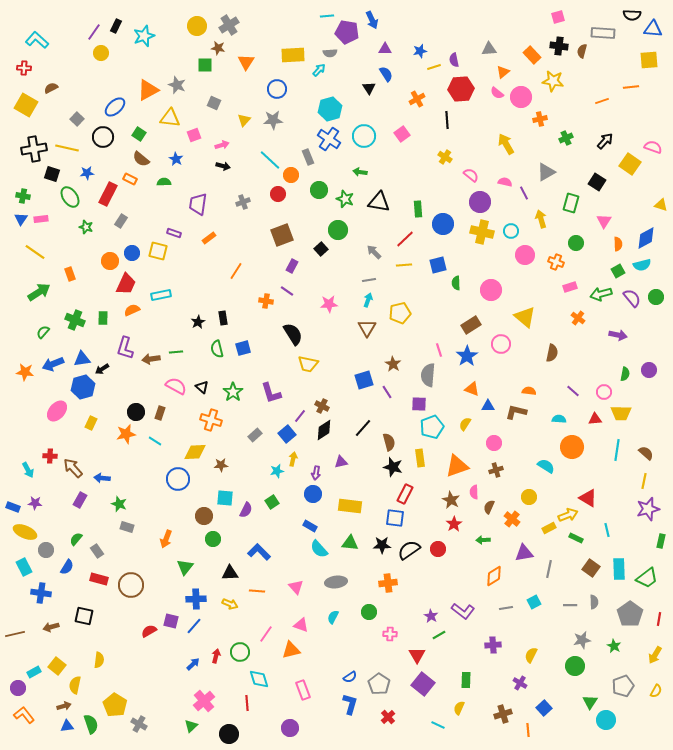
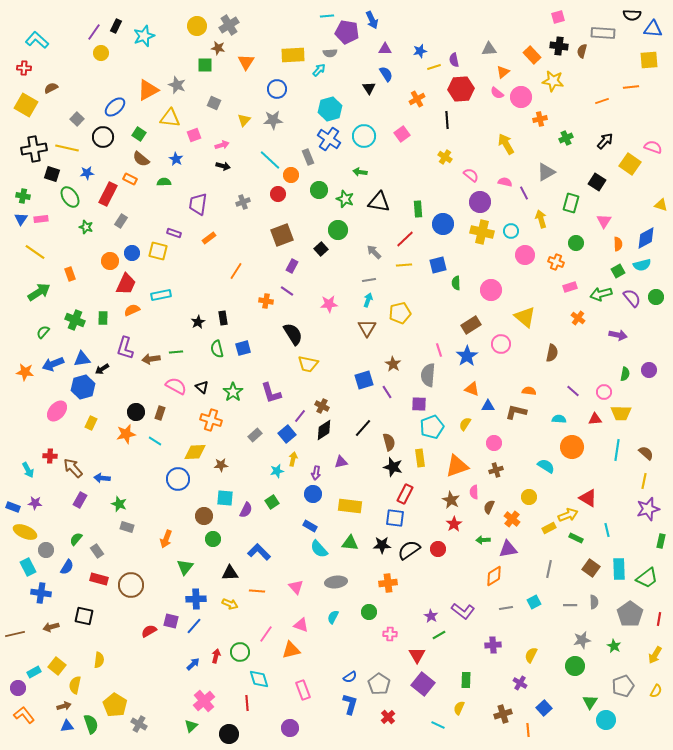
purple triangle at (524, 553): moved 16 px left, 4 px up
cyan rectangle at (24, 567): moved 4 px right
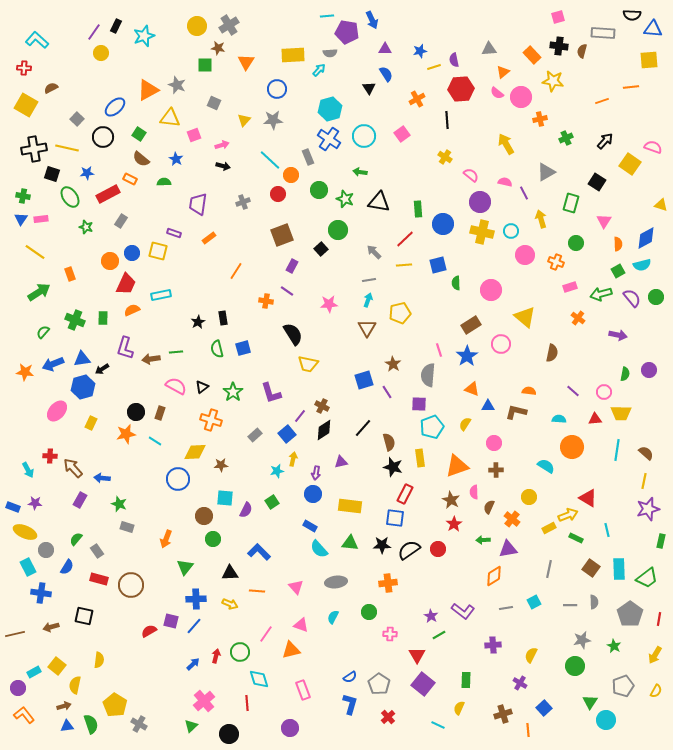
red rectangle at (108, 194): rotated 35 degrees clockwise
black triangle at (202, 387): rotated 40 degrees clockwise
brown cross at (496, 470): rotated 16 degrees clockwise
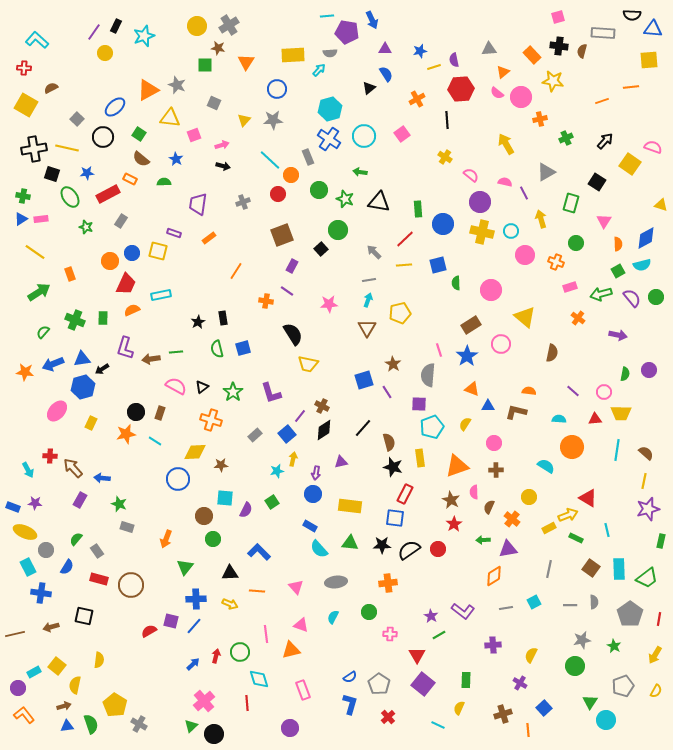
yellow circle at (101, 53): moved 4 px right
black triangle at (369, 88): rotated 24 degrees clockwise
blue triangle at (21, 219): rotated 24 degrees clockwise
pink line at (266, 634): rotated 42 degrees counterclockwise
black circle at (229, 734): moved 15 px left
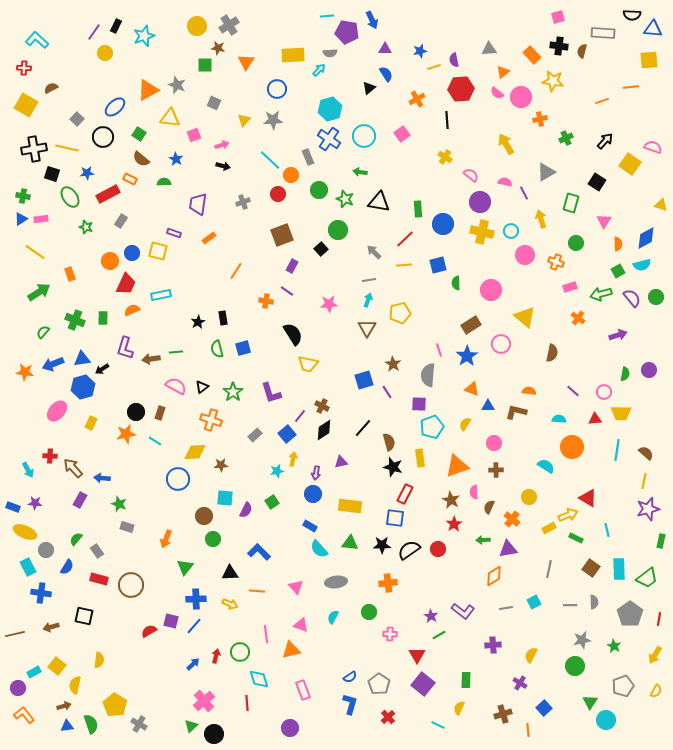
purple arrow at (618, 335): rotated 30 degrees counterclockwise
